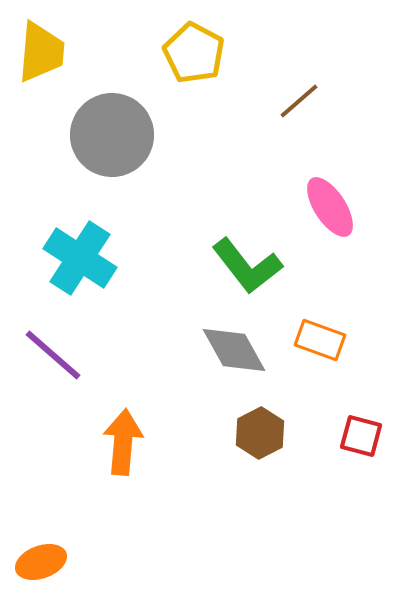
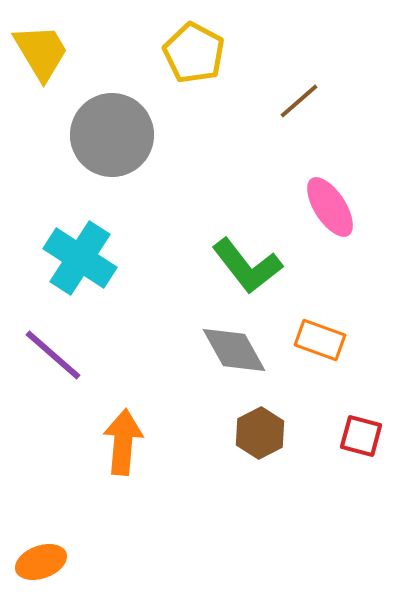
yellow trapezoid: rotated 36 degrees counterclockwise
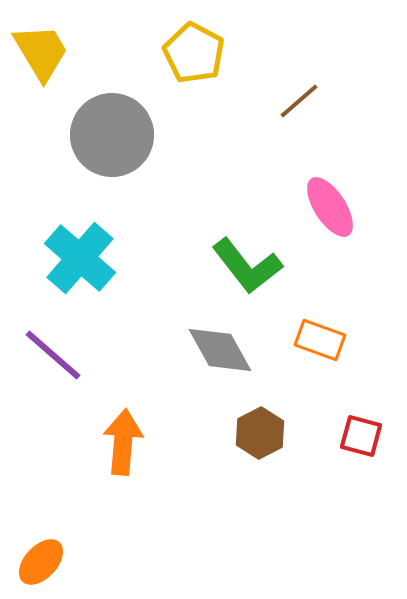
cyan cross: rotated 8 degrees clockwise
gray diamond: moved 14 px left
orange ellipse: rotated 27 degrees counterclockwise
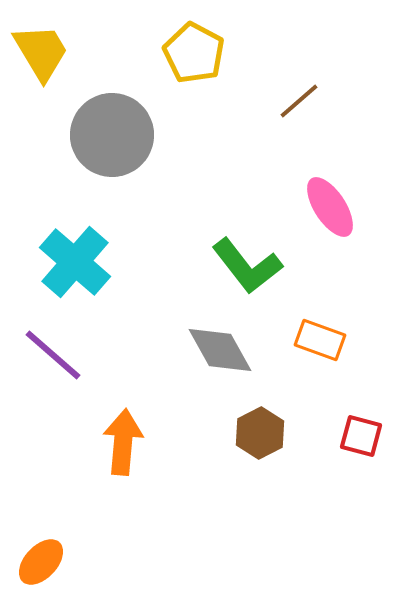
cyan cross: moved 5 px left, 4 px down
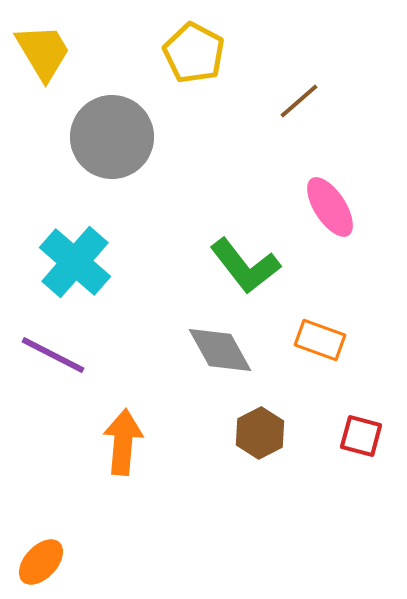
yellow trapezoid: moved 2 px right
gray circle: moved 2 px down
green L-shape: moved 2 px left
purple line: rotated 14 degrees counterclockwise
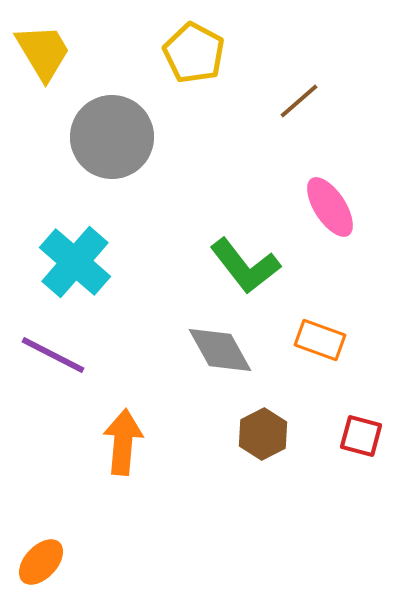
brown hexagon: moved 3 px right, 1 px down
